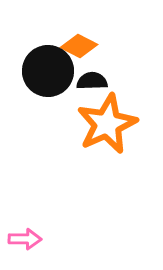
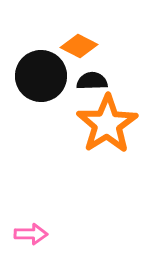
black circle: moved 7 px left, 5 px down
orange star: rotated 8 degrees counterclockwise
pink arrow: moved 6 px right, 5 px up
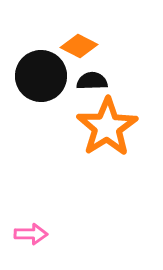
orange star: moved 3 px down
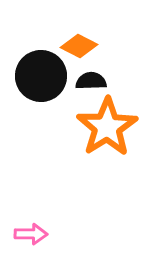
black semicircle: moved 1 px left
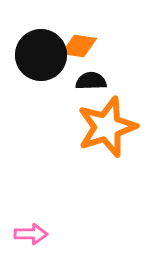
orange diamond: rotated 18 degrees counterclockwise
black circle: moved 21 px up
orange star: rotated 14 degrees clockwise
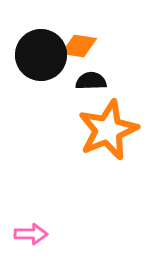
orange star: moved 1 px right, 3 px down; rotated 4 degrees counterclockwise
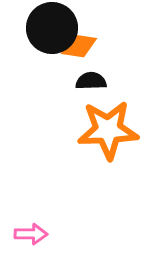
black circle: moved 11 px right, 27 px up
orange star: rotated 20 degrees clockwise
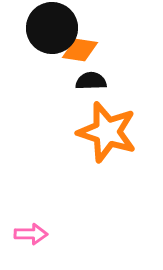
orange diamond: moved 1 px right, 4 px down
orange star: moved 1 px left, 2 px down; rotated 20 degrees clockwise
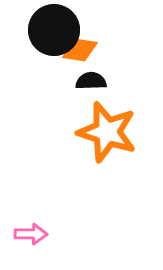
black circle: moved 2 px right, 2 px down
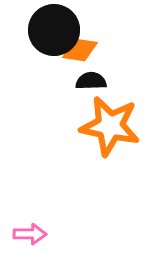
orange star: moved 3 px right, 6 px up; rotated 6 degrees counterclockwise
pink arrow: moved 1 px left
